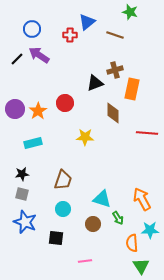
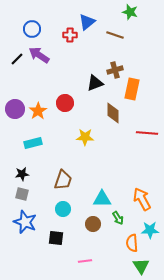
cyan triangle: rotated 18 degrees counterclockwise
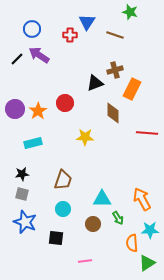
blue triangle: rotated 18 degrees counterclockwise
orange rectangle: rotated 15 degrees clockwise
green triangle: moved 6 px right, 3 px up; rotated 30 degrees clockwise
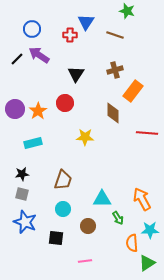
green star: moved 3 px left, 1 px up
blue triangle: moved 1 px left
black triangle: moved 19 px left, 9 px up; rotated 36 degrees counterclockwise
orange rectangle: moved 1 px right, 2 px down; rotated 10 degrees clockwise
brown circle: moved 5 px left, 2 px down
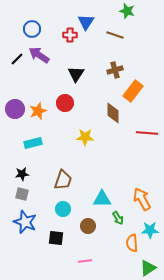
orange star: rotated 12 degrees clockwise
green triangle: moved 1 px right, 5 px down
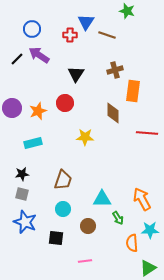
brown line: moved 8 px left
orange rectangle: rotated 30 degrees counterclockwise
purple circle: moved 3 px left, 1 px up
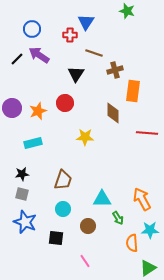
brown line: moved 13 px left, 18 px down
pink line: rotated 64 degrees clockwise
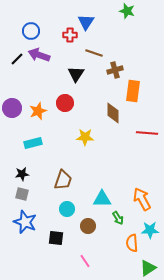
blue circle: moved 1 px left, 2 px down
purple arrow: rotated 15 degrees counterclockwise
cyan circle: moved 4 px right
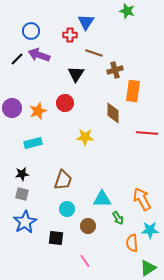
blue star: rotated 20 degrees clockwise
